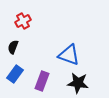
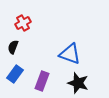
red cross: moved 2 px down
blue triangle: moved 1 px right, 1 px up
black star: rotated 10 degrees clockwise
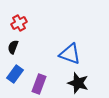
red cross: moved 4 px left
purple rectangle: moved 3 px left, 3 px down
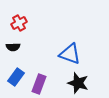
black semicircle: rotated 112 degrees counterclockwise
blue rectangle: moved 1 px right, 3 px down
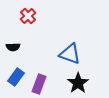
red cross: moved 9 px right, 7 px up; rotated 14 degrees counterclockwise
black star: rotated 20 degrees clockwise
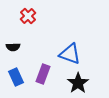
blue rectangle: rotated 60 degrees counterclockwise
purple rectangle: moved 4 px right, 10 px up
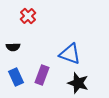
purple rectangle: moved 1 px left, 1 px down
black star: rotated 20 degrees counterclockwise
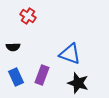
red cross: rotated 14 degrees counterclockwise
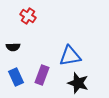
blue triangle: moved 2 px down; rotated 30 degrees counterclockwise
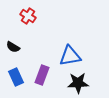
black semicircle: rotated 32 degrees clockwise
black star: rotated 20 degrees counterclockwise
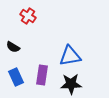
purple rectangle: rotated 12 degrees counterclockwise
black star: moved 7 px left, 1 px down
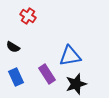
purple rectangle: moved 5 px right, 1 px up; rotated 42 degrees counterclockwise
black star: moved 5 px right; rotated 15 degrees counterclockwise
